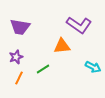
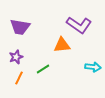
orange triangle: moved 1 px up
cyan arrow: rotated 21 degrees counterclockwise
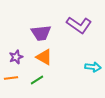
purple trapezoid: moved 21 px right, 6 px down; rotated 15 degrees counterclockwise
orange triangle: moved 18 px left, 12 px down; rotated 36 degrees clockwise
green line: moved 6 px left, 11 px down
orange line: moved 8 px left; rotated 56 degrees clockwise
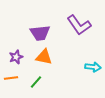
purple L-shape: rotated 20 degrees clockwise
purple trapezoid: moved 1 px left
orange triangle: rotated 18 degrees counterclockwise
green line: moved 1 px left, 2 px down; rotated 16 degrees counterclockwise
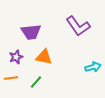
purple L-shape: moved 1 px left, 1 px down
purple trapezoid: moved 9 px left, 1 px up
cyan arrow: rotated 21 degrees counterclockwise
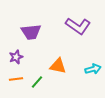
purple L-shape: rotated 20 degrees counterclockwise
orange triangle: moved 14 px right, 9 px down
cyan arrow: moved 2 px down
orange line: moved 5 px right, 1 px down
green line: moved 1 px right
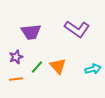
purple L-shape: moved 1 px left, 3 px down
orange triangle: rotated 36 degrees clockwise
green line: moved 15 px up
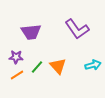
purple L-shape: rotated 20 degrees clockwise
purple star: rotated 24 degrees clockwise
cyan arrow: moved 4 px up
orange line: moved 1 px right, 4 px up; rotated 24 degrees counterclockwise
